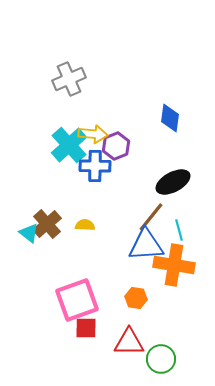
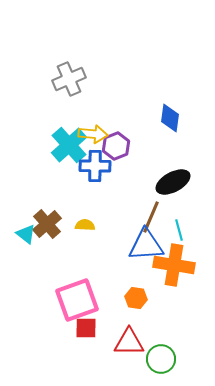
brown line: rotated 16 degrees counterclockwise
cyan triangle: moved 3 px left, 1 px down
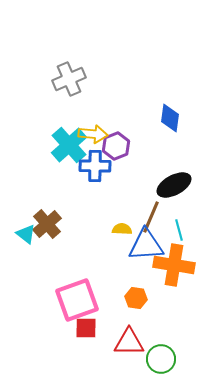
black ellipse: moved 1 px right, 3 px down
yellow semicircle: moved 37 px right, 4 px down
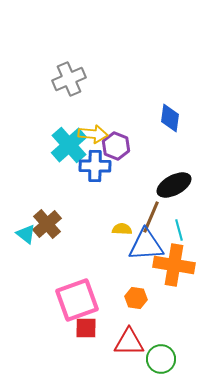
purple hexagon: rotated 16 degrees counterclockwise
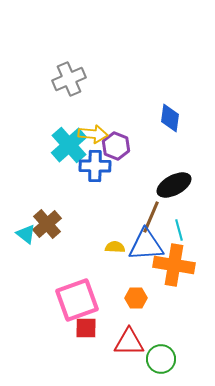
yellow semicircle: moved 7 px left, 18 px down
orange hexagon: rotated 10 degrees counterclockwise
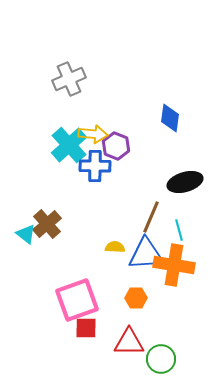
black ellipse: moved 11 px right, 3 px up; rotated 12 degrees clockwise
blue triangle: moved 9 px down
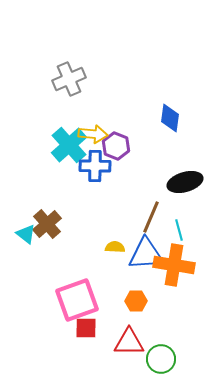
orange hexagon: moved 3 px down
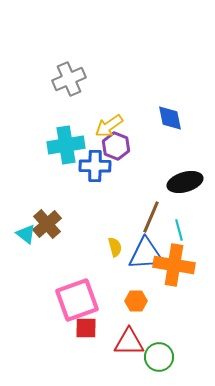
blue diamond: rotated 20 degrees counterclockwise
yellow arrow: moved 16 px right, 8 px up; rotated 140 degrees clockwise
cyan cross: moved 3 px left; rotated 33 degrees clockwise
yellow semicircle: rotated 72 degrees clockwise
green circle: moved 2 px left, 2 px up
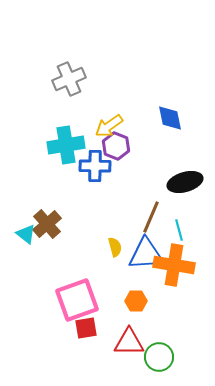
red square: rotated 10 degrees counterclockwise
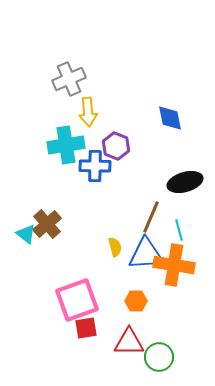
yellow arrow: moved 21 px left, 14 px up; rotated 60 degrees counterclockwise
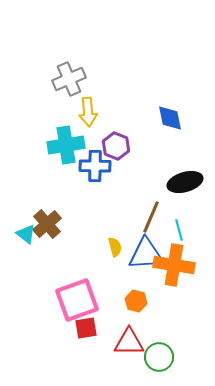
orange hexagon: rotated 15 degrees clockwise
